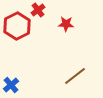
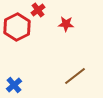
red hexagon: moved 1 px down
blue cross: moved 3 px right
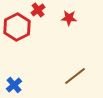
red star: moved 3 px right, 6 px up
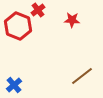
red star: moved 3 px right, 2 px down
red hexagon: moved 1 px right, 1 px up; rotated 12 degrees counterclockwise
brown line: moved 7 px right
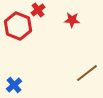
brown line: moved 5 px right, 3 px up
